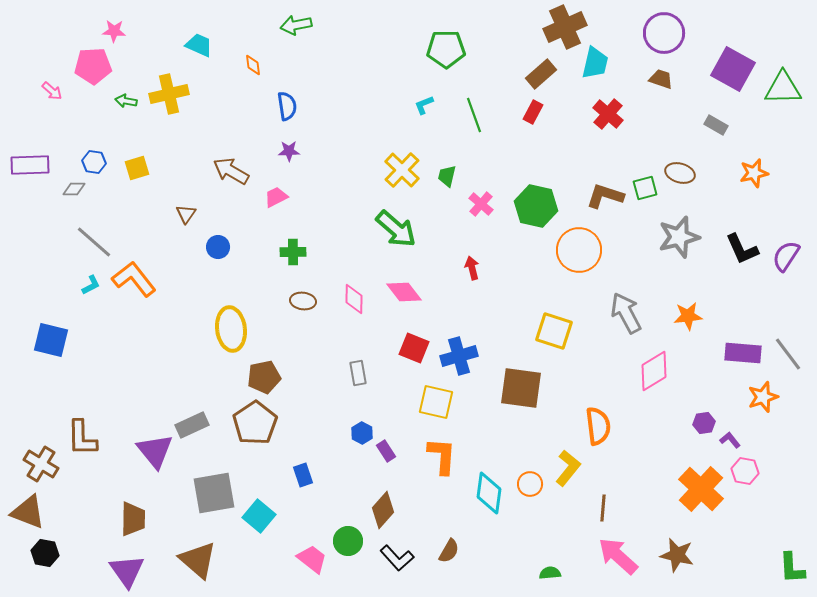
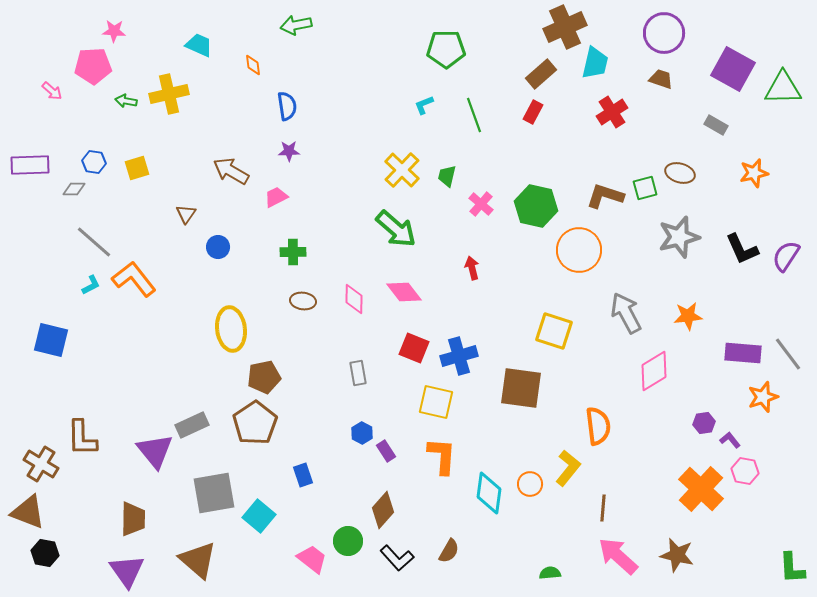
red cross at (608, 114): moved 4 px right, 2 px up; rotated 16 degrees clockwise
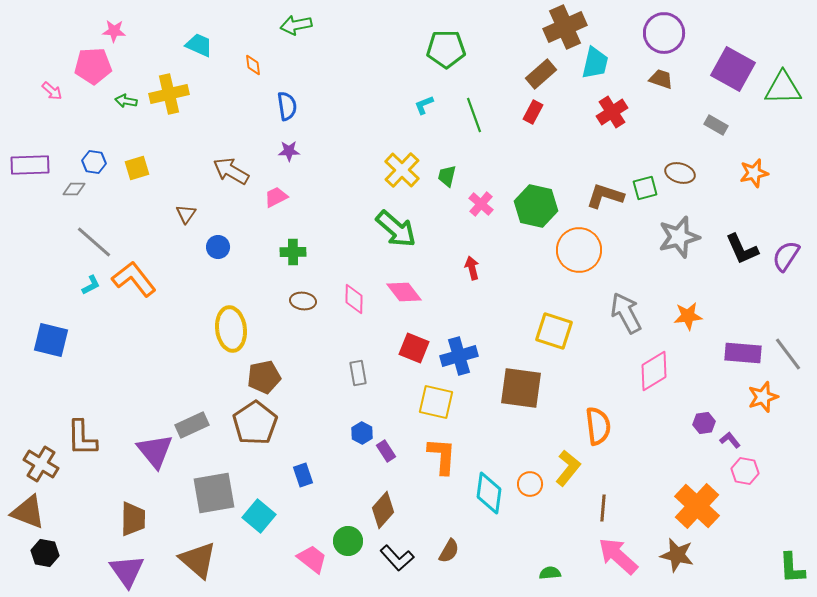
orange cross at (701, 489): moved 4 px left, 17 px down
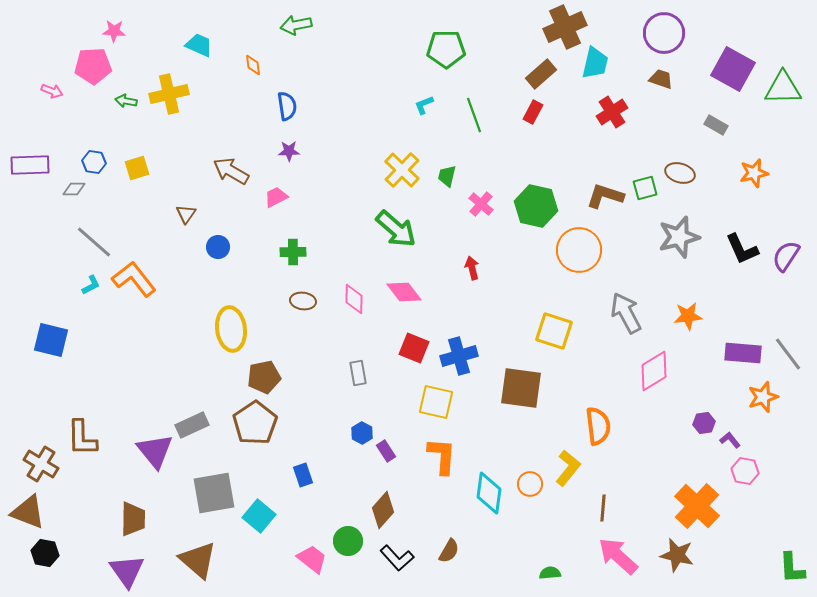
pink arrow at (52, 91): rotated 20 degrees counterclockwise
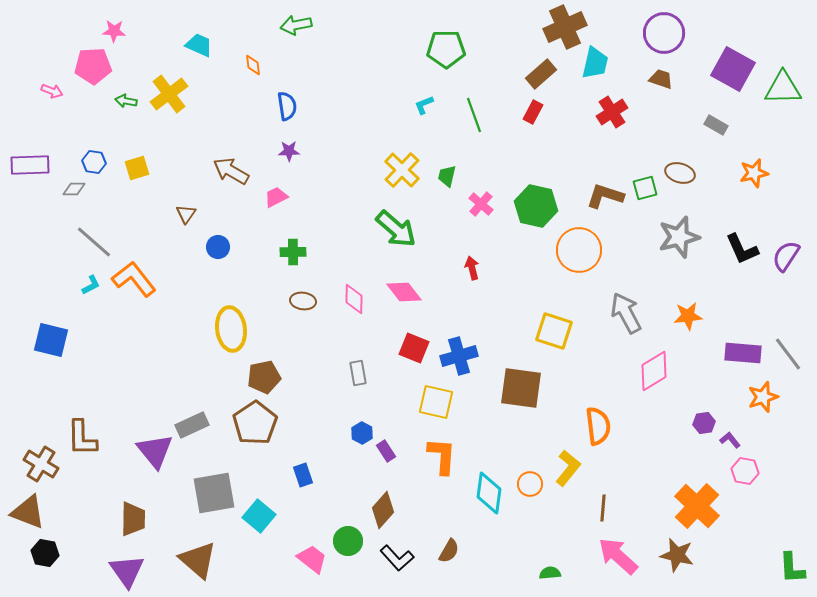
yellow cross at (169, 94): rotated 24 degrees counterclockwise
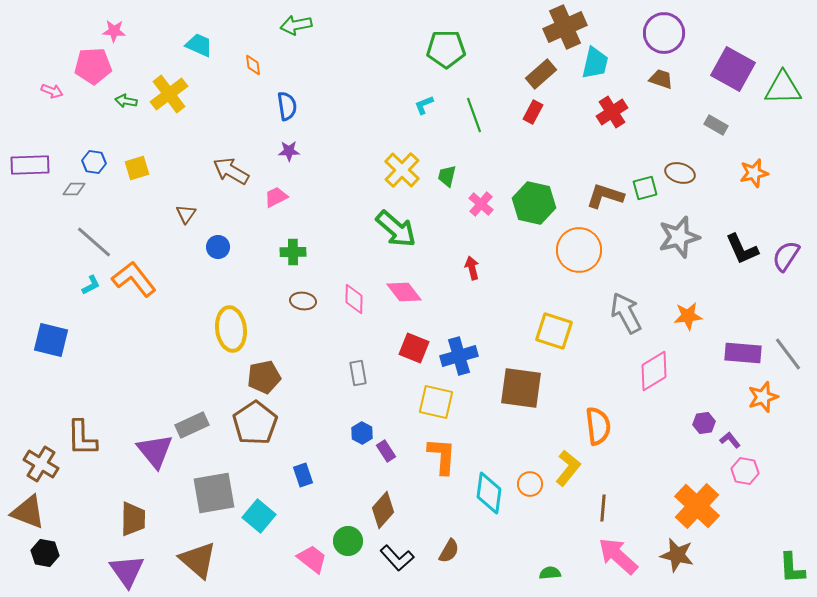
green hexagon at (536, 206): moved 2 px left, 3 px up
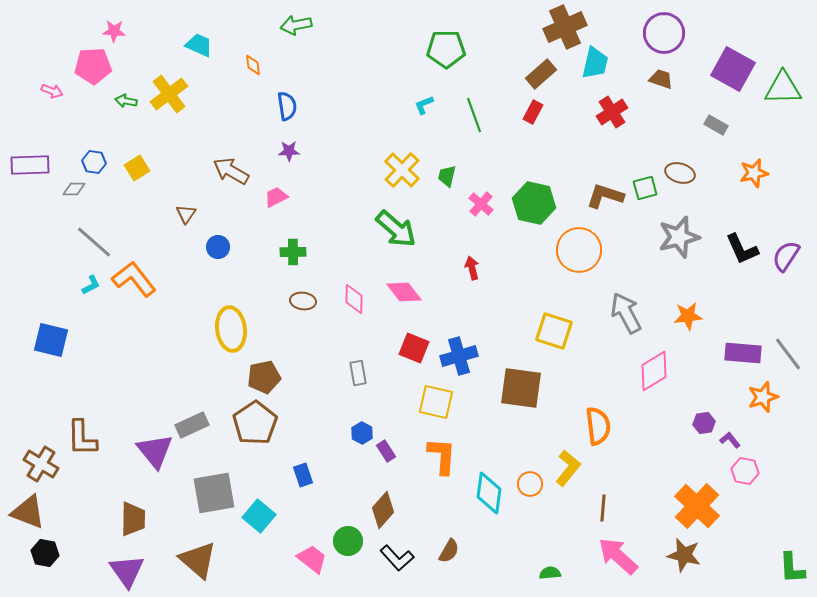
yellow square at (137, 168): rotated 15 degrees counterclockwise
brown star at (677, 555): moved 7 px right
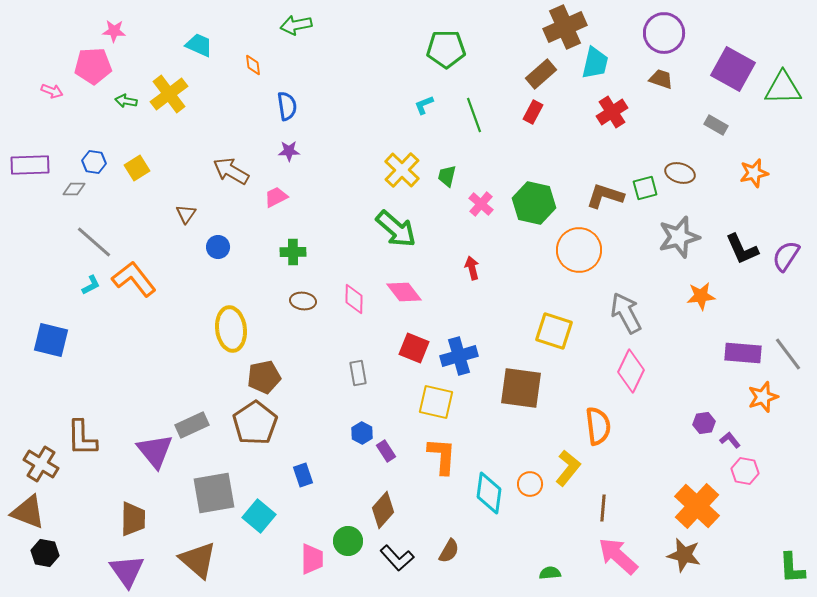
orange star at (688, 316): moved 13 px right, 20 px up
pink diamond at (654, 371): moved 23 px left; rotated 33 degrees counterclockwise
pink trapezoid at (312, 559): rotated 52 degrees clockwise
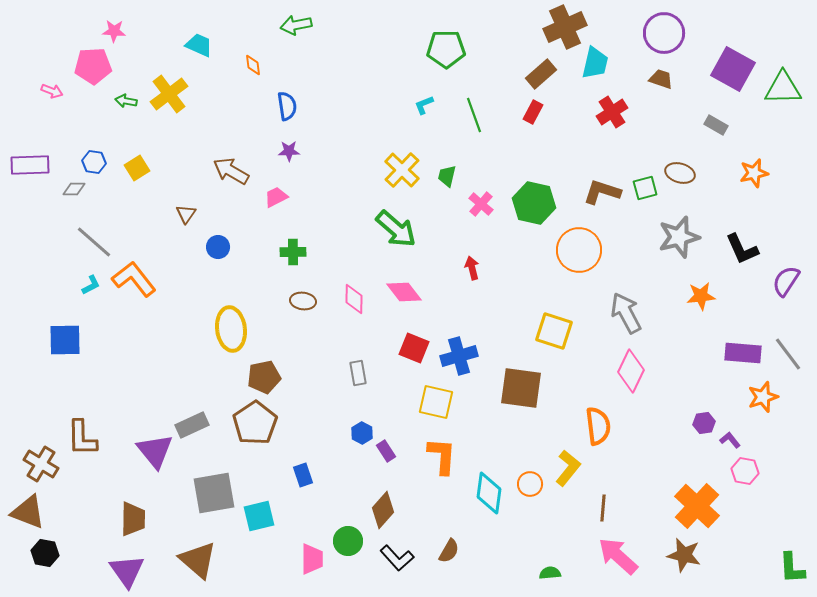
brown L-shape at (605, 196): moved 3 px left, 4 px up
purple semicircle at (786, 256): moved 25 px down
blue square at (51, 340): moved 14 px right; rotated 15 degrees counterclockwise
cyan square at (259, 516): rotated 36 degrees clockwise
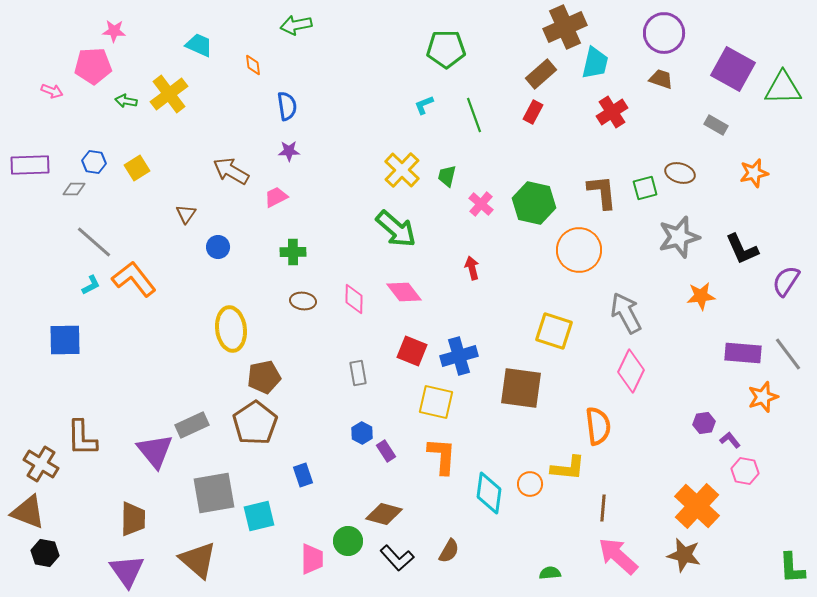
brown L-shape at (602, 192): rotated 66 degrees clockwise
red square at (414, 348): moved 2 px left, 3 px down
yellow L-shape at (568, 468): rotated 57 degrees clockwise
brown diamond at (383, 510): moved 1 px right, 4 px down; rotated 63 degrees clockwise
